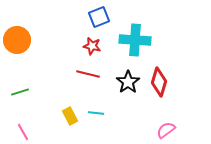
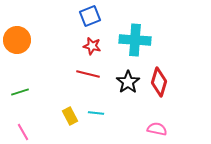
blue square: moved 9 px left, 1 px up
pink semicircle: moved 9 px left, 1 px up; rotated 48 degrees clockwise
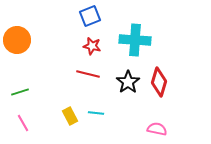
pink line: moved 9 px up
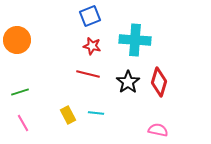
yellow rectangle: moved 2 px left, 1 px up
pink semicircle: moved 1 px right, 1 px down
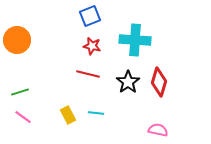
pink line: moved 6 px up; rotated 24 degrees counterclockwise
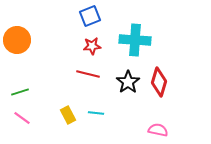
red star: rotated 18 degrees counterclockwise
pink line: moved 1 px left, 1 px down
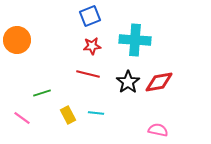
red diamond: rotated 64 degrees clockwise
green line: moved 22 px right, 1 px down
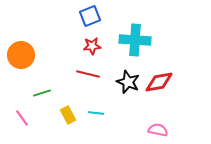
orange circle: moved 4 px right, 15 px down
black star: rotated 15 degrees counterclockwise
pink line: rotated 18 degrees clockwise
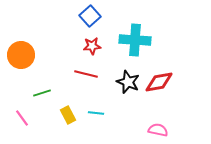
blue square: rotated 20 degrees counterclockwise
red line: moved 2 px left
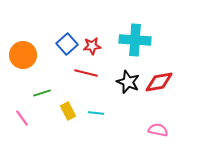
blue square: moved 23 px left, 28 px down
orange circle: moved 2 px right
red line: moved 1 px up
yellow rectangle: moved 4 px up
